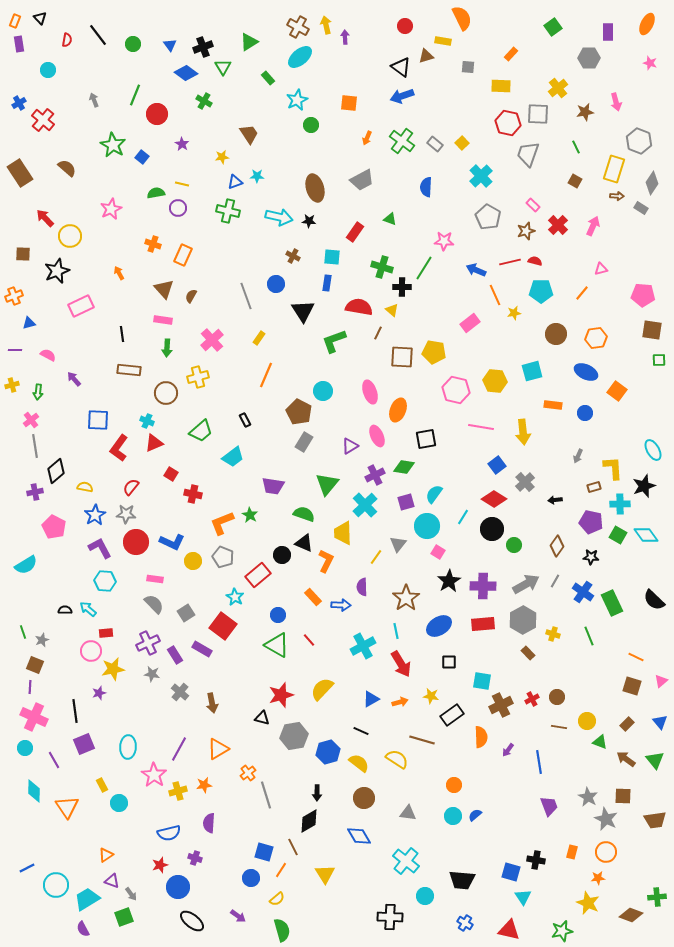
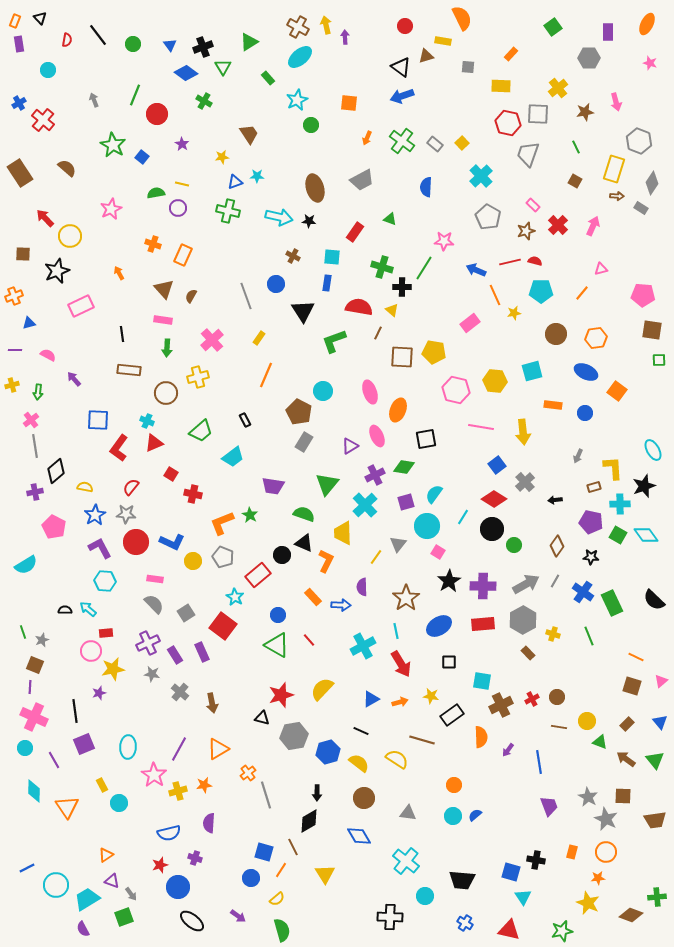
purple rectangle at (202, 649): moved 3 px down; rotated 36 degrees clockwise
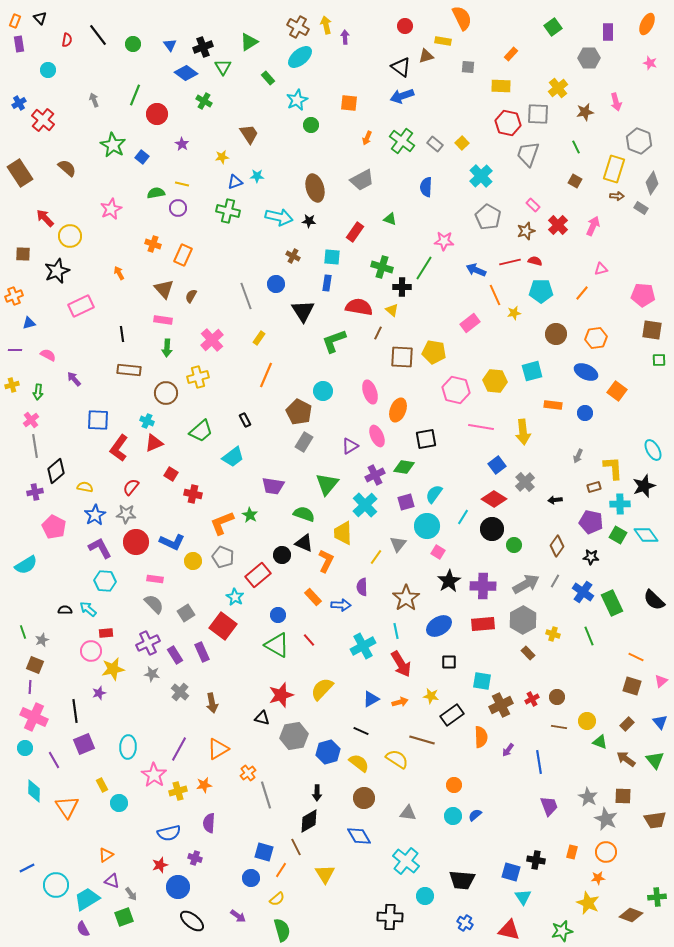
brown line at (293, 847): moved 3 px right
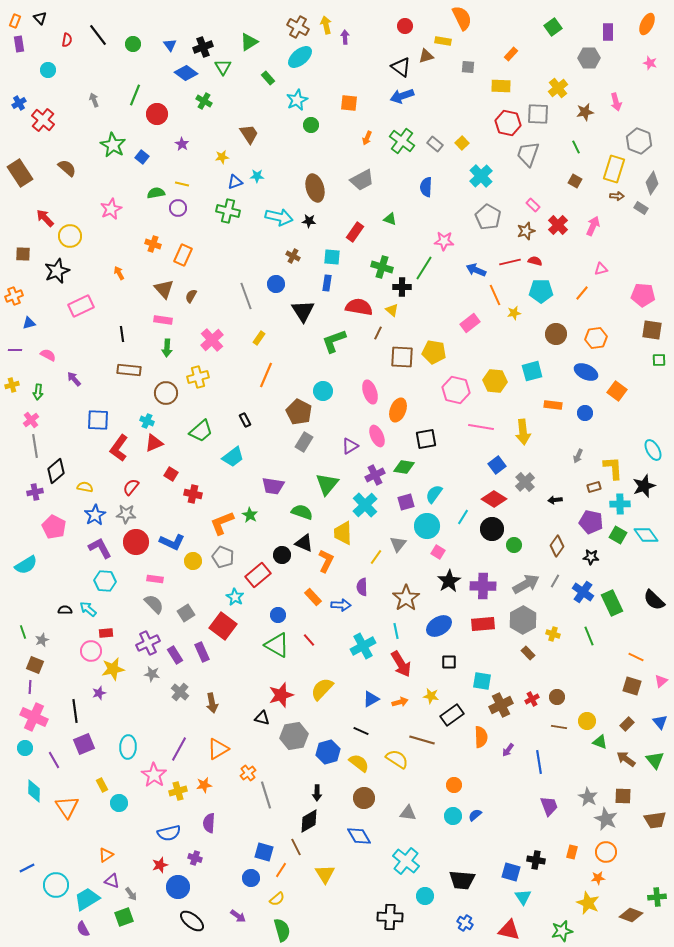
green semicircle at (304, 514): moved 2 px left, 2 px up
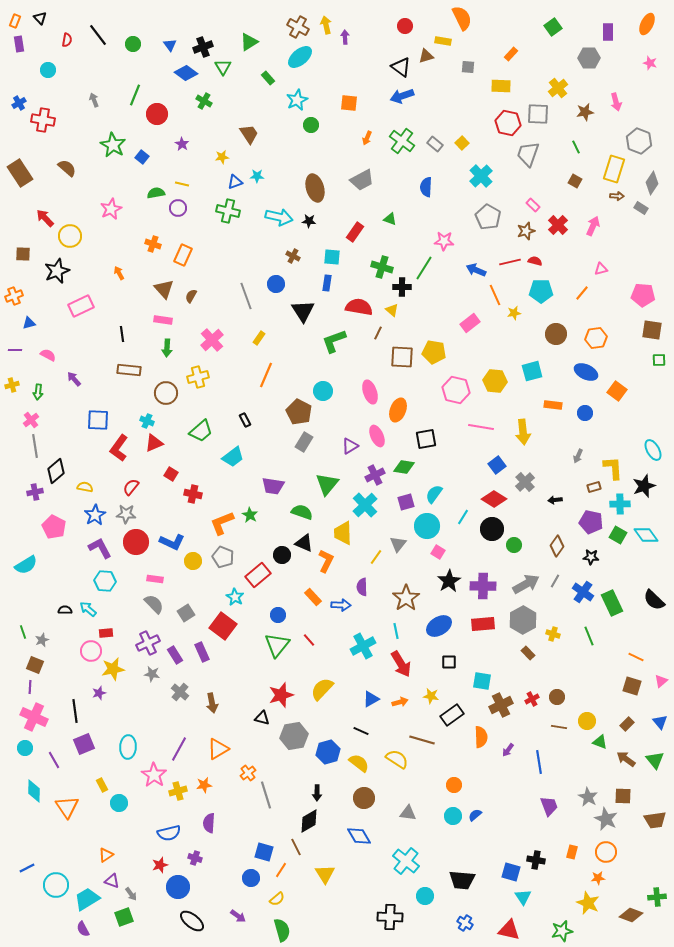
red cross at (43, 120): rotated 30 degrees counterclockwise
green triangle at (277, 645): rotated 40 degrees clockwise
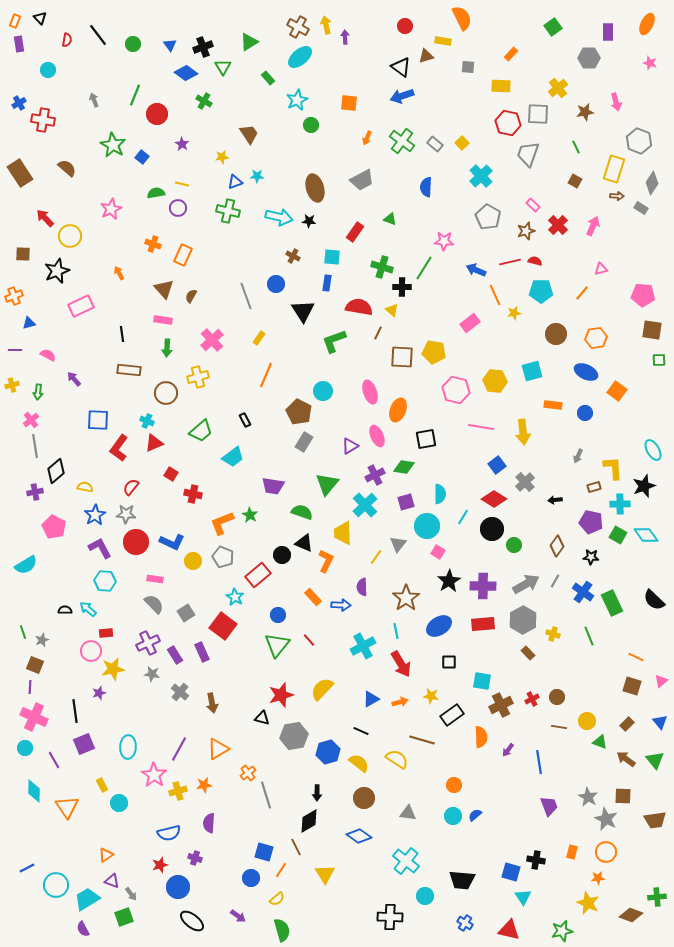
cyan semicircle at (434, 494): moved 6 px right; rotated 144 degrees clockwise
blue diamond at (359, 836): rotated 25 degrees counterclockwise
